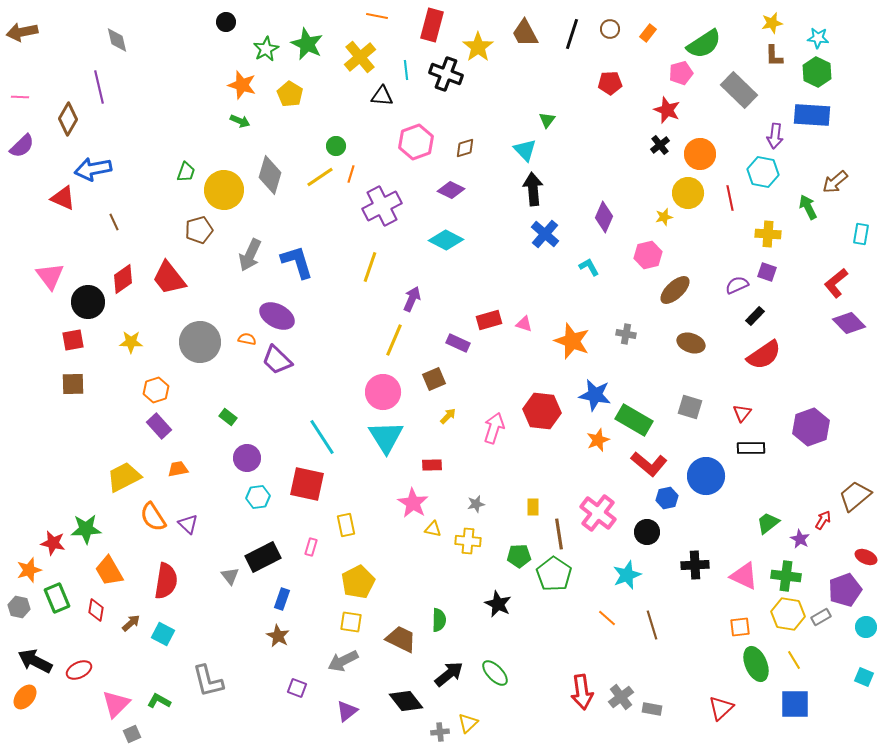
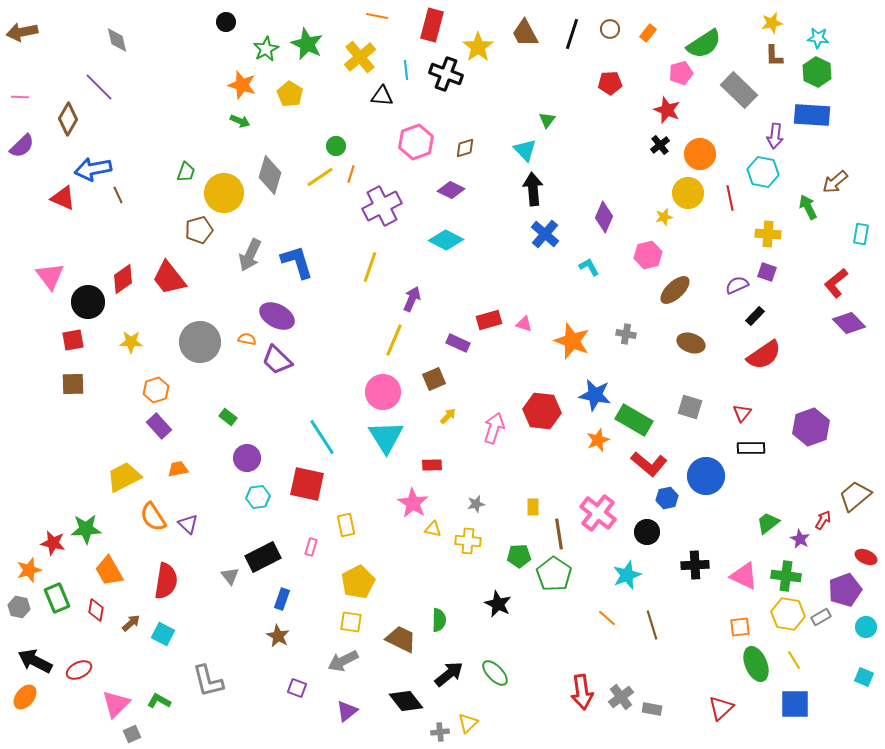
purple line at (99, 87): rotated 32 degrees counterclockwise
yellow circle at (224, 190): moved 3 px down
brown line at (114, 222): moved 4 px right, 27 px up
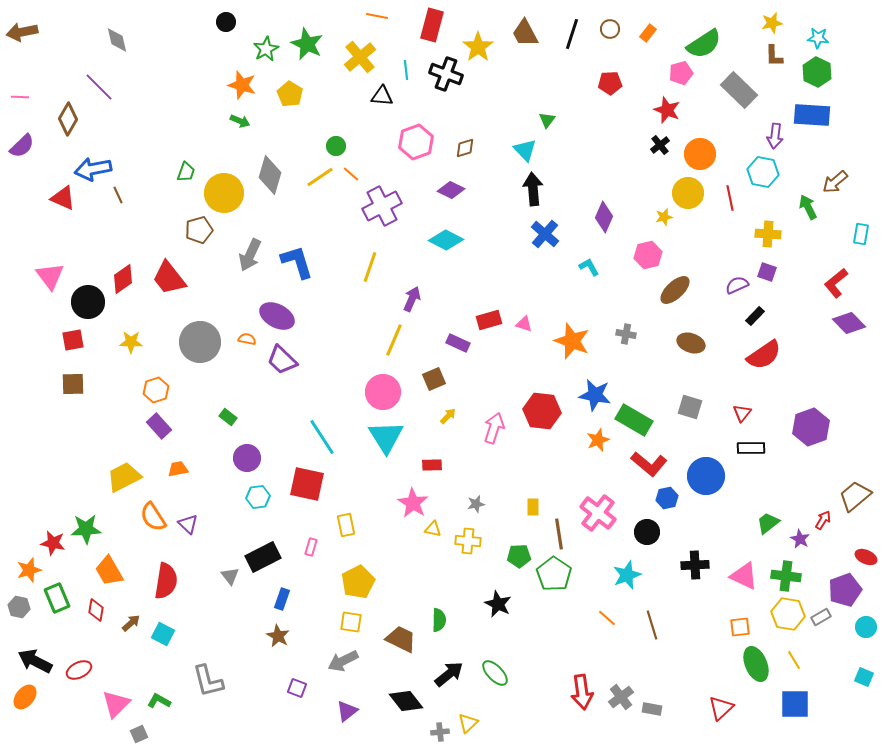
orange line at (351, 174): rotated 66 degrees counterclockwise
purple trapezoid at (277, 360): moved 5 px right
gray square at (132, 734): moved 7 px right
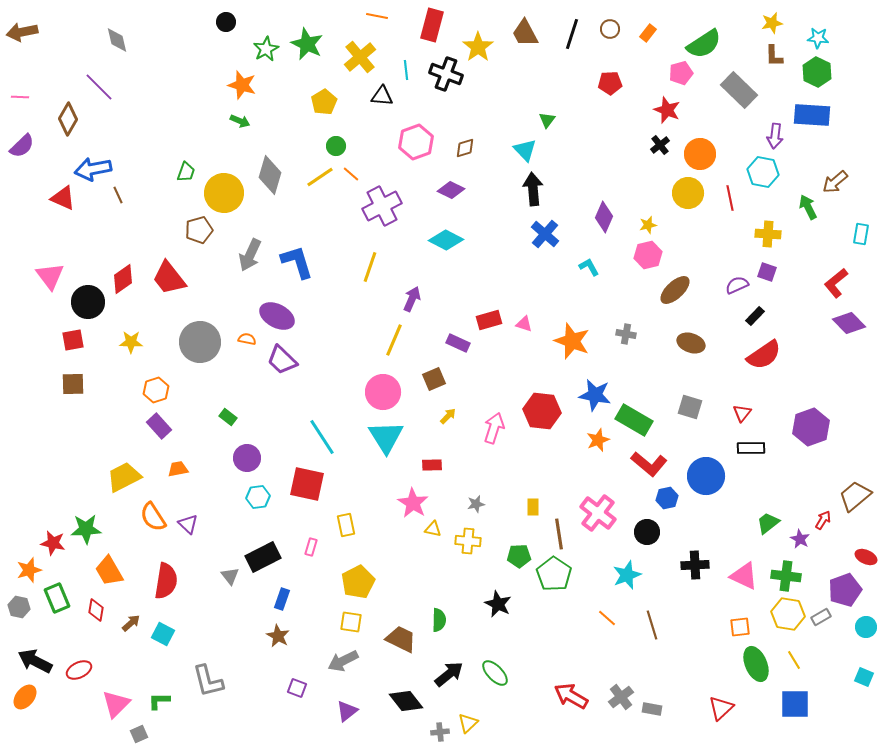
yellow pentagon at (290, 94): moved 34 px right, 8 px down; rotated 10 degrees clockwise
yellow star at (664, 217): moved 16 px left, 8 px down
red arrow at (582, 692): moved 11 px left, 4 px down; rotated 128 degrees clockwise
green L-shape at (159, 701): rotated 30 degrees counterclockwise
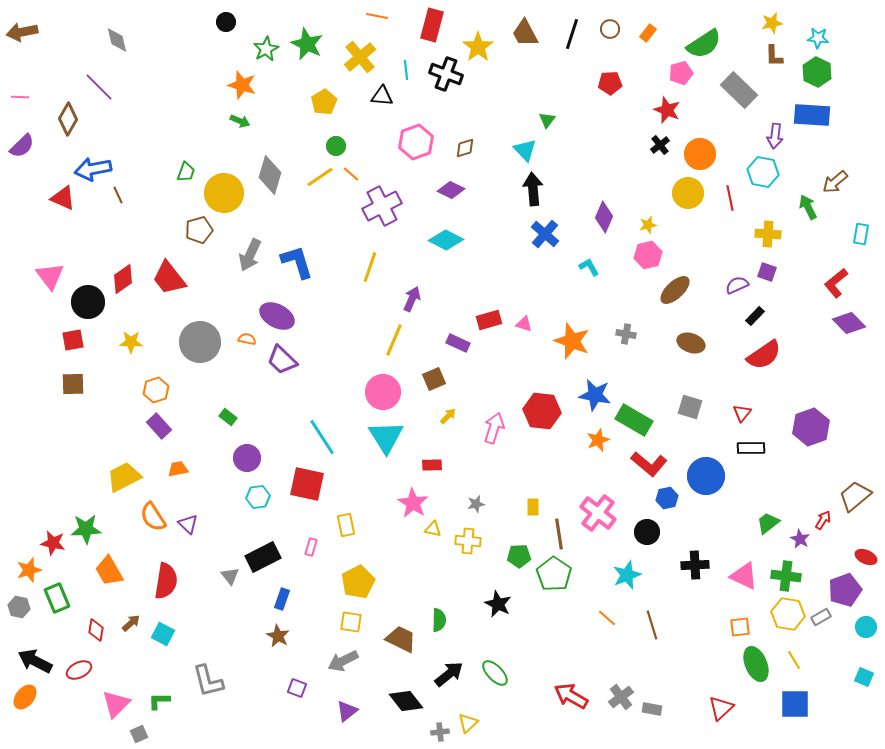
red diamond at (96, 610): moved 20 px down
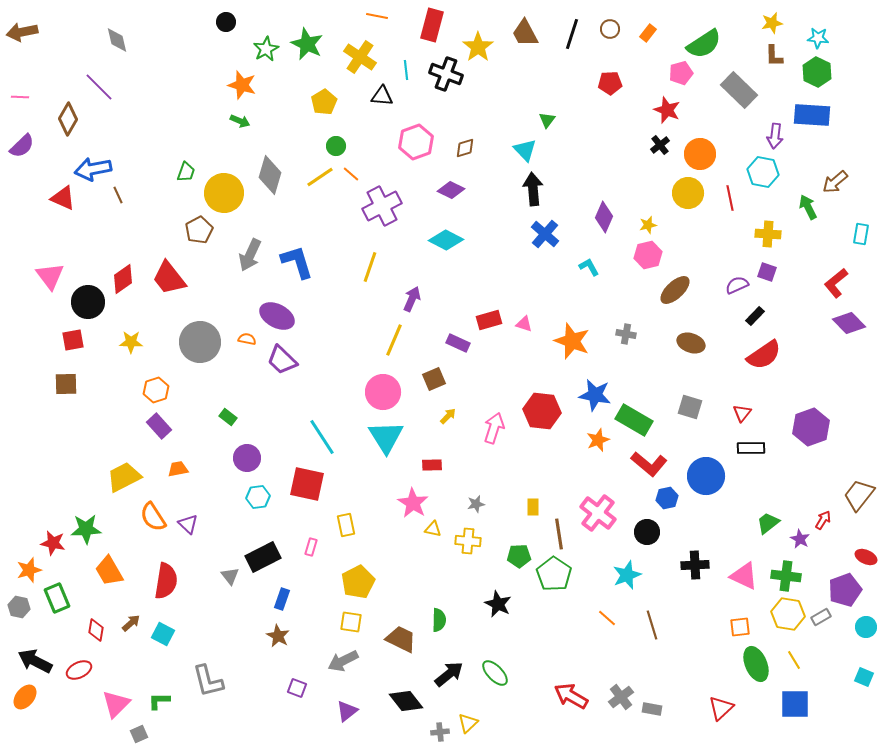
yellow cross at (360, 57): rotated 16 degrees counterclockwise
brown pentagon at (199, 230): rotated 12 degrees counterclockwise
brown square at (73, 384): moved 7 px left
brown trapezoid at (855, 496): moved 4 px right, 1 px up; rotated 12 degrees counterclockwise
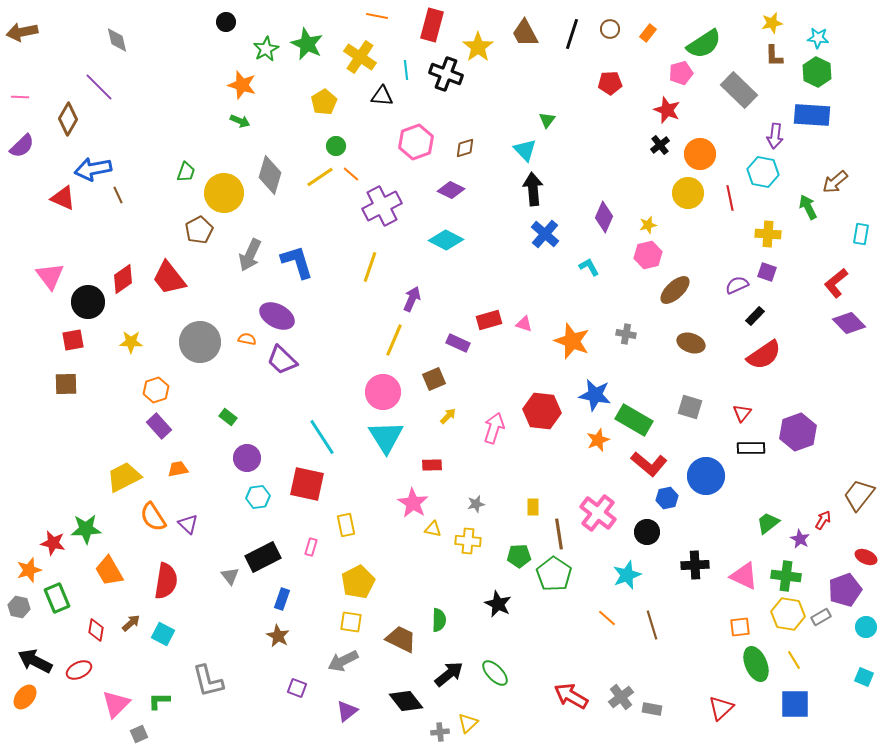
purple hexagon at (811, 427): moved 13 px left, 5 px down
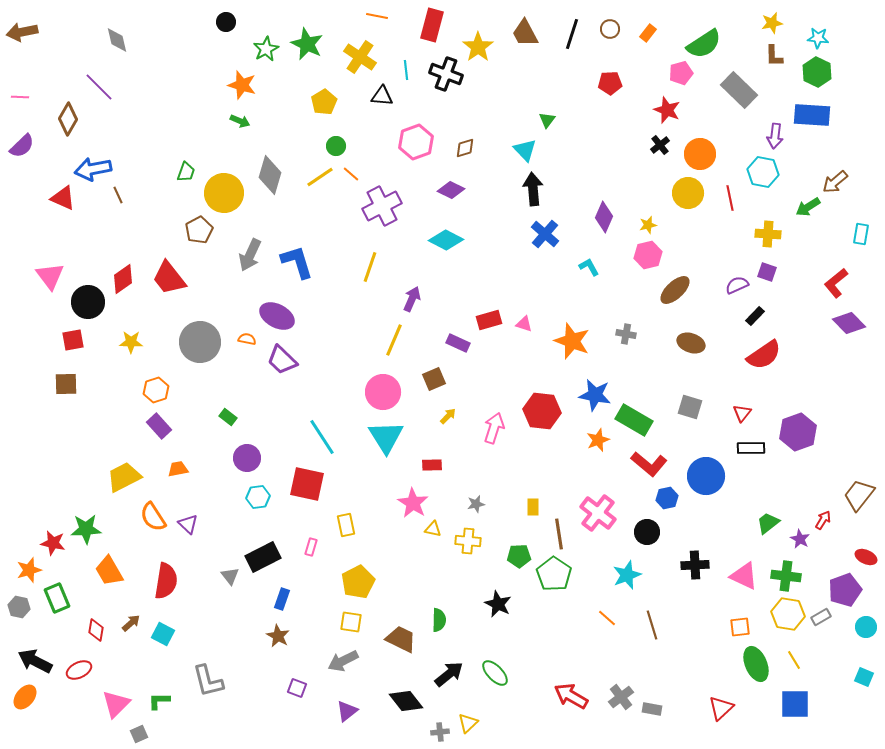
green arrow at (808, 207): rotated 95 degrees counterclockwise
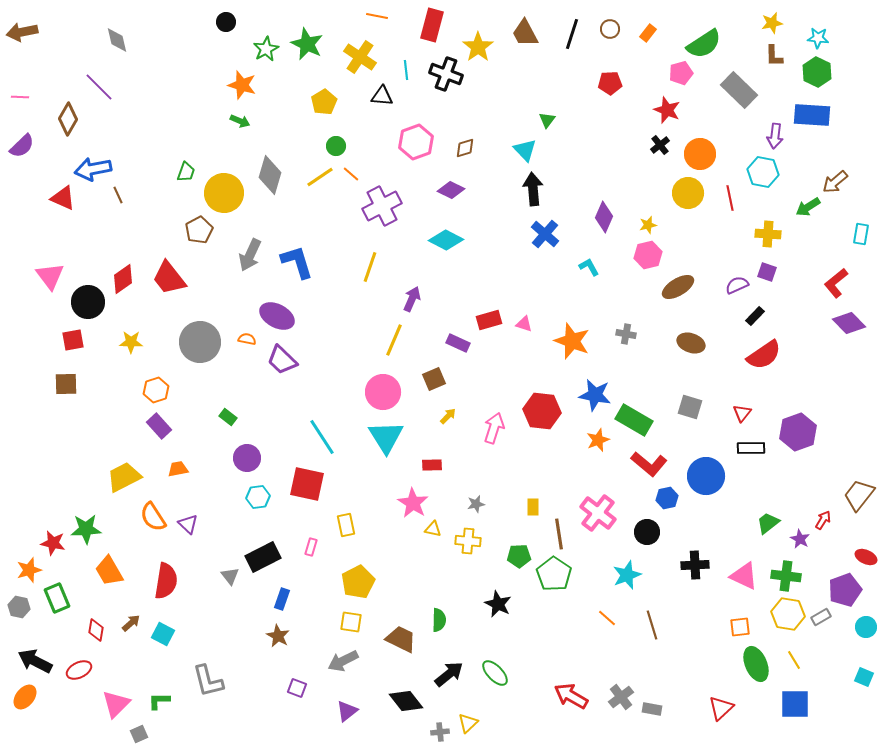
brown ellipse at (675, 290): moved 3 px right, 3 px up; rotated 12 degrees clockwise
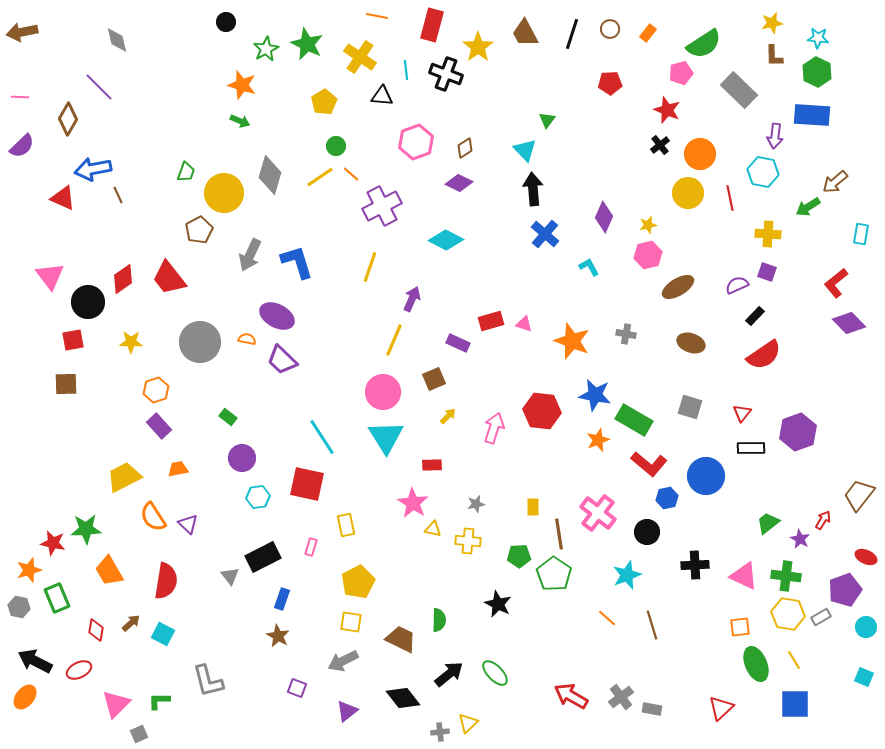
brown diamond at (465, 148): rotated 15 degrees counterclockwise
purple diamond at (451, 190): moved 8 px right, 7 px up
red rectangle at (489, 320): moved 2 px right, 1 px down
purple circle at (247, 458): moved 5 px left
black diamond at (406, 701): moved 3 px left, 3 px up
